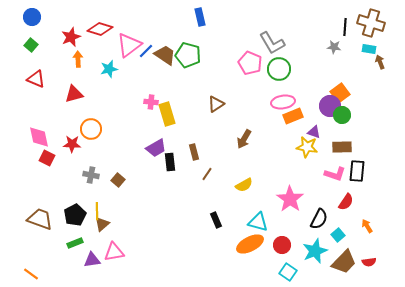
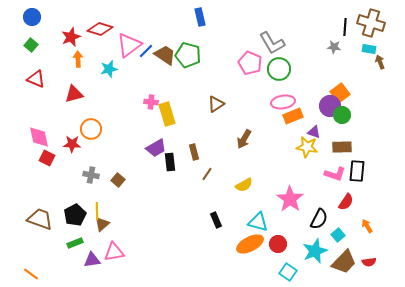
red circle at (282, 245): moved 4 px left, 1 px up
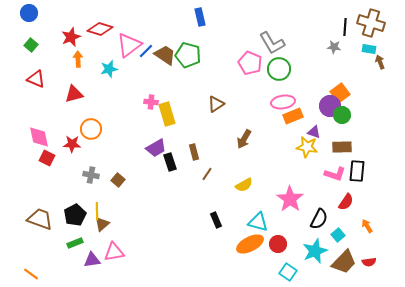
blue circle at (32, 17): moved 3 px left, 4 px up
black rectangle at (170, 162): rotated 12 degrees counterclockwise
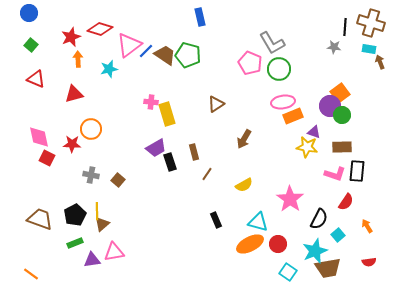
brown trapezoid at (344, 262): moved 16 px left, 6 px down; rotated 36 degrees clockwise
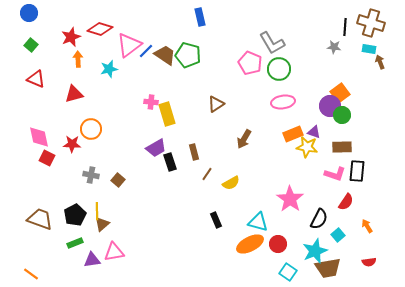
orange rectangle at (293, 116): moved 18 px down
yellow semicircle at (244, 185): moved 13 px left, 2 px up
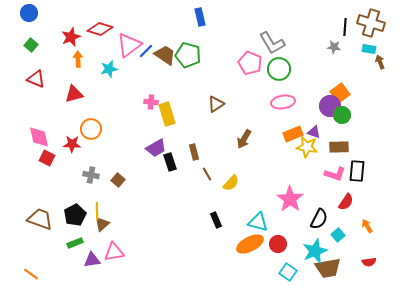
brown rectangle at (342, 147): moved 3 px left
brown line at (207, 174): rotated 64 degrees counterclockwise
yellow semicircle at (231, 183): rotated 18 degrees counterclockwise
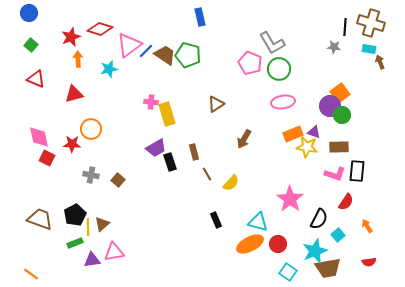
yellow line at (97, 211): moved 9 px left, 16 px down
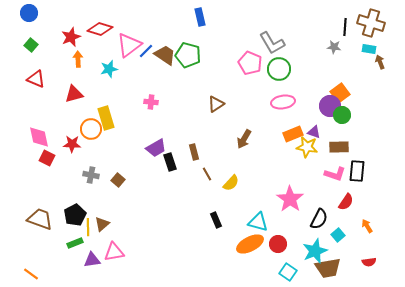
yellow rectangle at (167, 114): moved 61 px left, 4 px down
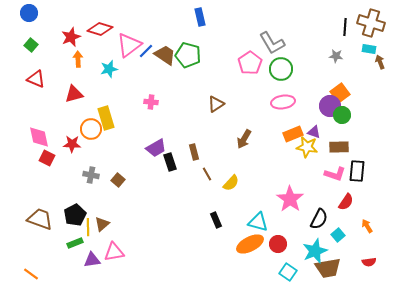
gray star at (334, 47): moved 2 px right, 9 px down
pink pentagon at (250, 63): rotated 15 degrees clockwise
green circle at (279, 69): moved 2 px right
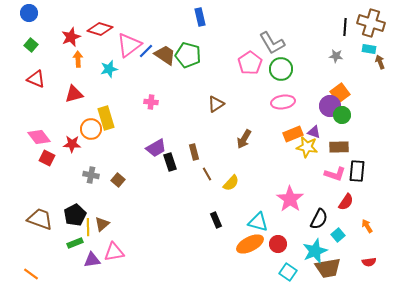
pink diamond at (39, 137): rotated 25 degrees counterclockwise
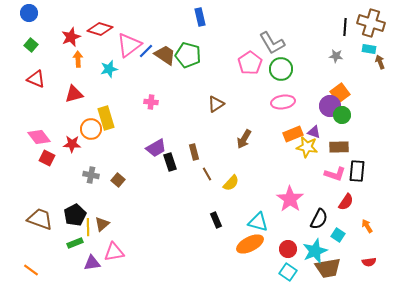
cyan square at (338, 235): rotated 16 degrees counterclockwise
red circle at (278, 244): moved 10 px right, 5 px down
purple triangle at (92, 260): moved 3 px down
orange line at (31, 274): moved 4 px up
